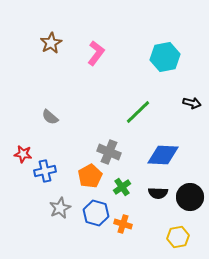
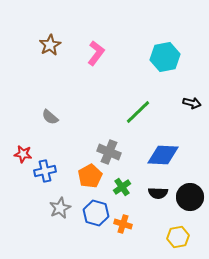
brown star: moved 1 px left, 2 px down
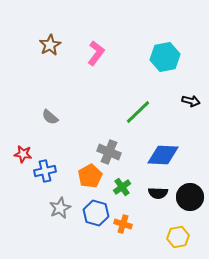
black arrow: moved 1 px left, 2 px up
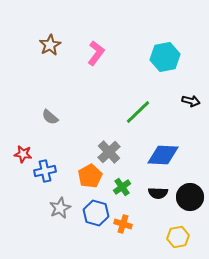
gray cross: rotated 25 degrees clockwise
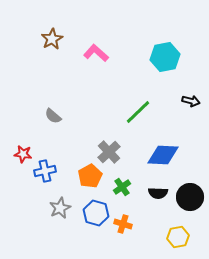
brown star: moved 2 px right, 6 px up
pink L-shape: rotated 85 degrees counterclockwise
gray semicircle: moved 3 px right, 1 px up
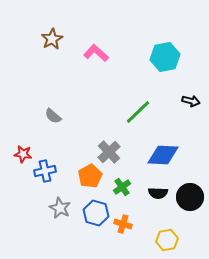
gray star: rotated 20 degrees counterclockwise
yellow hexagon: moved 11 px left, 3 px down
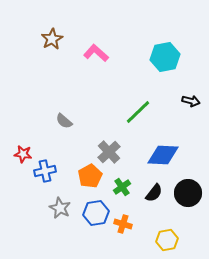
gray semicircle: moved 11 px right, 5 px down
black semicircle: moved 4 px left; rotated 54 degrees counterclockwise
black circle: moved 2 px left, 4 px up
blue hexagon: rotated 25 degrees counterclockwise
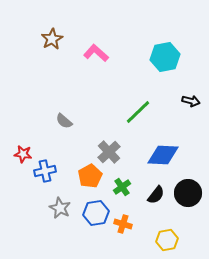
black semicircle: moved 2 px right, 2 px down
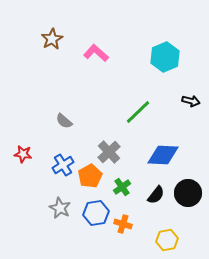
cyan hexagon: rotated 12 degrees counterclockwise
blue cross: moved 18 px right, 6 px up; rotated 20 degrees counterclockwise
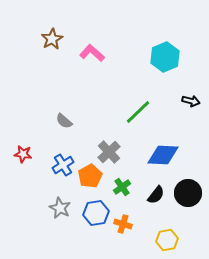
pink L-shape: moved 4 px left
